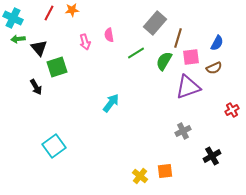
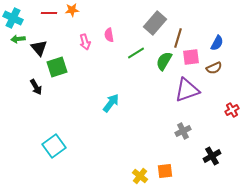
red line: rotated 63 degrees clockwise
purple triangle: moved 1 px left, 3 px down
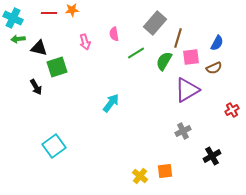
pink semicircle: moved 5 px right, 1 px up
black triangle: rotated 36 degrees counterclockwise
purple triangle: rotated 12 degrees counterclockwise
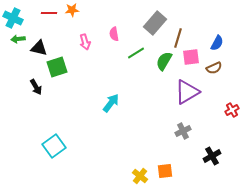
purple triangle: moved 2 px down
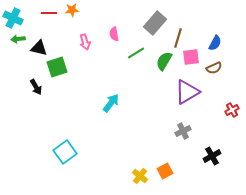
blue semicircle: moved 2 px left
cyan square: moved 11 px right, 6 px down
orange square: rotated 21 degrees counterclockwise
